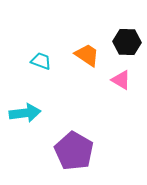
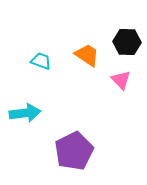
pink triangle: rotated 15 degrees clockwise
purple pentagon: rotated 15 degrees clockwise
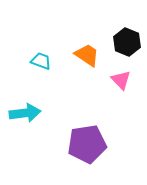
black hexagon: rotated 20 degrees clockwise
purple pentagon: moved 13 px right, 7 px up; rotated 18 degrees clockwise
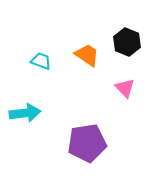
pink triangle: moved 4 px right, 8 px down
purple pentagon: moved 1 px up
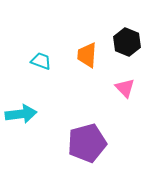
orange trapezoid: rotated 120 degrees counterclockwise
cyan arrow: moved 4 px left, 1 px down
purple pentagon: rotated 6 degrees counterclockwise
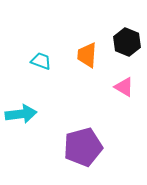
pink triangle: moved 1 px left, 1 px up; rotated 15 degrees counterclockwise
purple pentagon: moved 4 px left, 4 px down
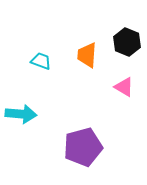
cyan arrow: rotated 12 degrees clockwise
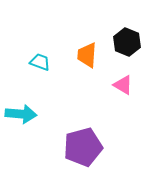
cyan trapezoid: moved 1 px left, 1 px down
pink triangle: moved 1 px left, 2 px up
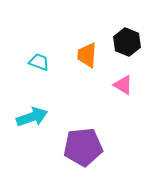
cyan trapezoid: moved 1 px left
cyan arrow: moved 11 px right, 3 px down; rotated 24 degrees counterclockwise
purple pentagon: rotated 9 degrees clockwise
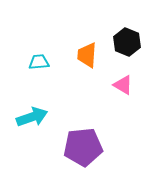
cyan trapezoid: rotated 25 degrees counterclockwise
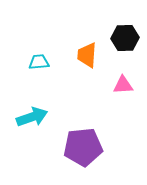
black hexagon: moved 2 px left, 4 px up; rotated 24 degrees counterclockwise
pink triangle: rotated 35 degrees counterclockwise
